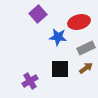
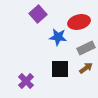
purple cross: moved 4 px left; rotated 14 degrees counterclockwise
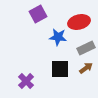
purple square: rotated 12 degrees clockwise
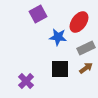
red ellipse: rotated 40 degrees counterclockwise
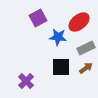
purple square: moved 4 px down
red ellipse: rotated 15 degrees clockwise
black square: moved 1 px right, 2 px up
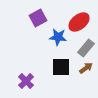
gray rectangle: rotated 24 degrees counterclockwise
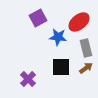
gray rectangle: rotated 54 degrees counterclockwise
purple cross: moved 2 px right, 2 px up
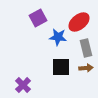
brown arrow: rotated 32 degrees clockwise
purple cross: moved 5 px left, 6 px down
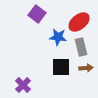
purple square: moved 1 px left, 4 px up; rotated 24 degrees counterclockwise
gray rectangle: moved 5 px left, 1 px up
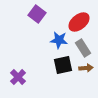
blue star: moved 1 px right, 3 px down
gray rectangle: moved 2 px right, 1 px down; rotated 18 degrees counterclockwise
black square: moved 2 px right, 2 px up; rotated 12 degrees counterclockwise
purple cross: moved 5 px left, 8 px up
